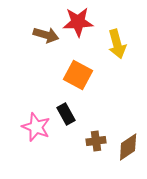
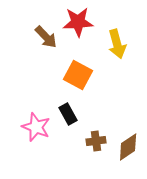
brown arrow: moved 2 px down; rotated 30 degrees clockwise
black rectangle: moved 2 px right
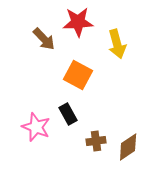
brown arrow: moved 2 px left, 2 px down
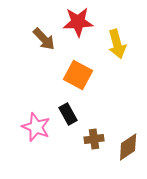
brown cross: moved 2 px left, 2 px up
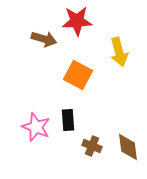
red star: moved 1 px left, 1 px up
brown arrow: rotated 30 degrees counterclockwise
yellow arrow: moved 2 px right, 8 px down
black rectangle: moved 6 px down; rotated 25 degrees clockwise
brown cross: moved 2 px left, 7 px down; rotated 30 degrees clockwise
brown diamond: rotated 64 degrees counterclockwise
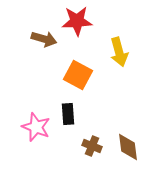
black rectangle: moved 6 px up
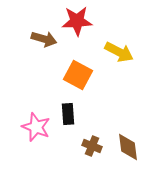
yellow arrow: rotated 48 degrees counterclockwise
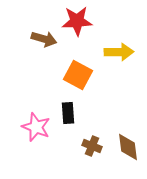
yellow arrow: rotated 28 degrees counterclockwise
black rectangle: moved 1 px up
